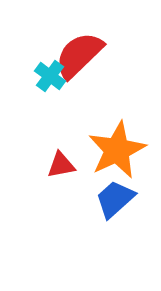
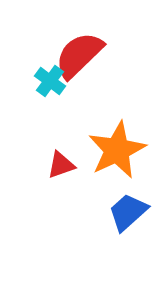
cyan cross: moved 5 px down
red triangle: rotated 8 degrees counterclockwise
blue trapezoid: moved 13 px right, 13 px down
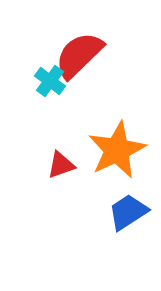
blue trapezoid: rotated 9 degrees clockwise
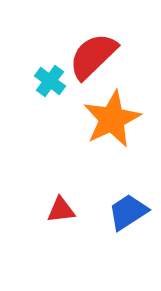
red semicircle: moved 14 px right, 1 px down
orange star: moved 5 px left, 31 px up
red triangle: moved 45 px down; rotated 12 degrees clockwise
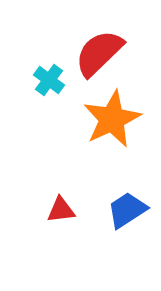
red semicircle: moved 6 px right, 3 px up
cyan cross: moved 1 px left, 1 px up
blue trapezoid: moved 1 px left, 2 px up
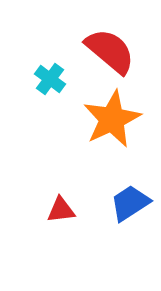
red semicircle: moved 11 px right, 2 px up; rotated 84 degrees clockwise
cyan cross: moved 1 px right, 1 px up
blue trapezoid: moved 3 px right, 7 px up
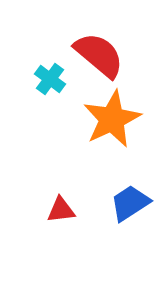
red semicircle: moved 11 px left, 4 px down
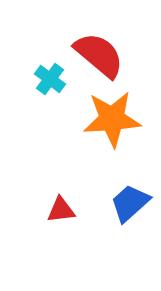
orange star: rotated 22 degrees clockwise
blue trapezoid: rotated 9 degrees counterclockwise
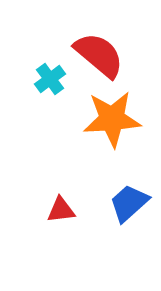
cyan cross: rotated 16 degrees clockwise
blue trapezoid: moved 1 px left
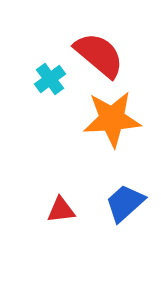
blue trapezoid: moved 4 px left
